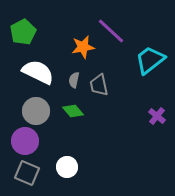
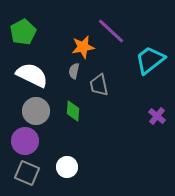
white semicircle: moved 6 px left, 3 px down
gray semicircle: moved 9 px up
green diamond: rotated 45 degrees clockwise
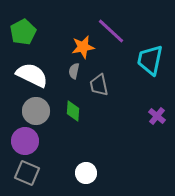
cyan trapezoid: rotated 40 degrees counterclockwise
white circle: moved 19 px right, 6 px down
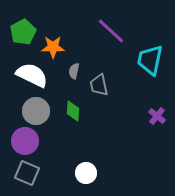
orange star: moved 30 px left; rotated 10 degrees clockwise
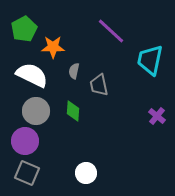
green pentagon: moved 1 px right, 3 px up
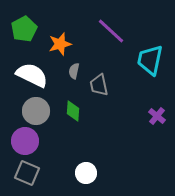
orange star: moved 7 px right, 3 px up; rotated 15 degrees counterclockwise
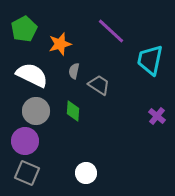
gray trapezoid: rotated 135 degrees clockwise
